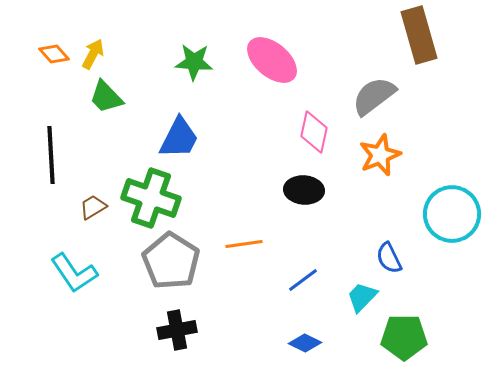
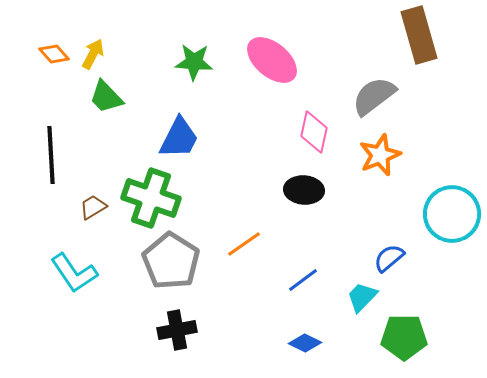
orange line: rotated 27 degrees counterclockwise
blue semicircle: rotated 76 degrees clockwise
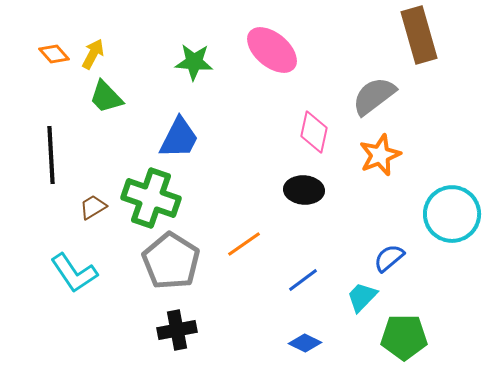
pink ellipse: moved 10 px up
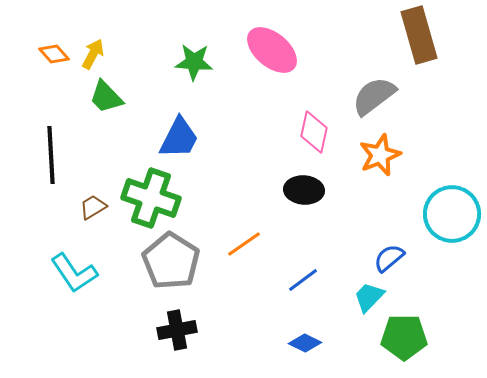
cyan trapezoid: moved 7 px right
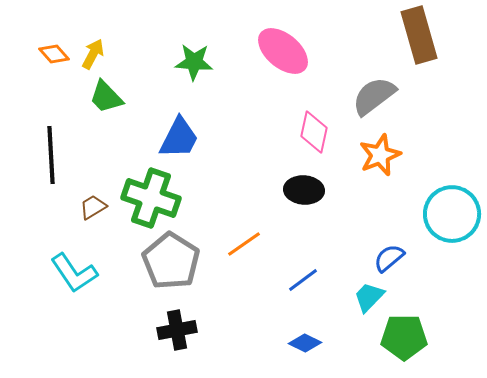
pink ellipse: moved 11 px right, 1 px down
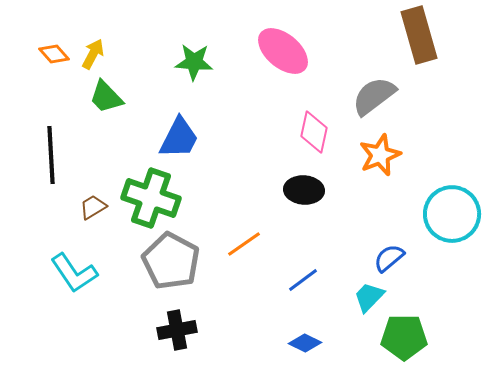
gray pentagon: rotated 4 degrees counterclockwise
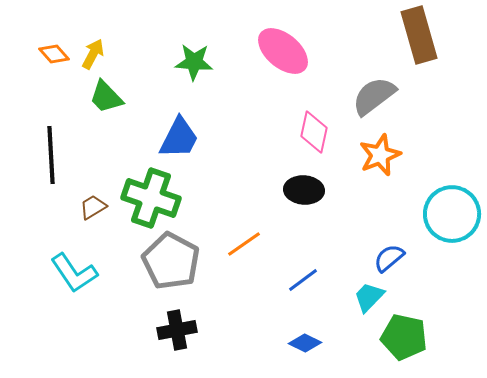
green pentagon: rotated 12 degrees clockwise
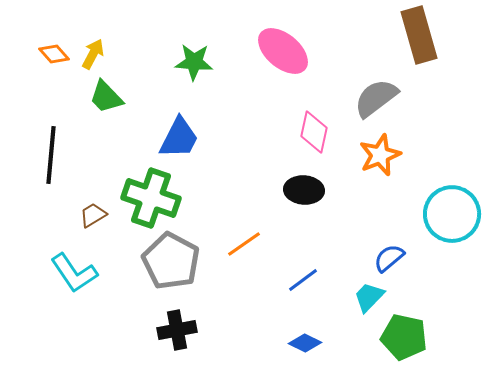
gray semicircle: moved 2 px right, 2 px down
black line: rotated 8 degrees clockwise
brown trapezoid: moved 8 px down
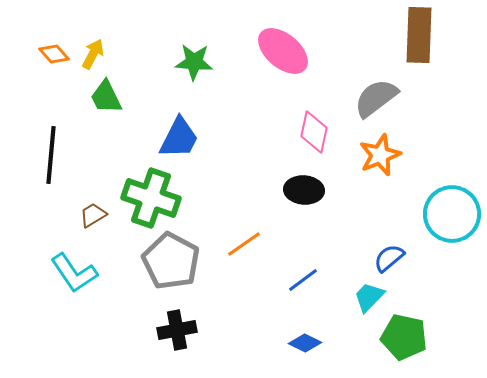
brown rectangle: rotated 18 degrees clockwise
green trapezoid: rotated 18 degrees clockwise
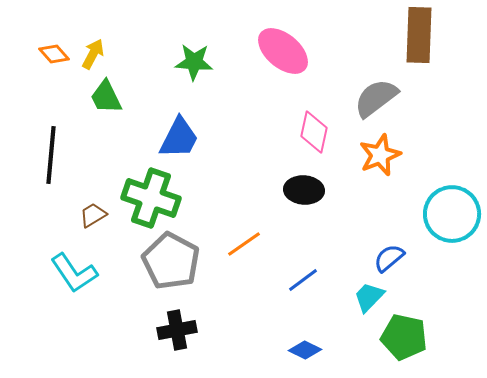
blue diamond: moved 7 px down
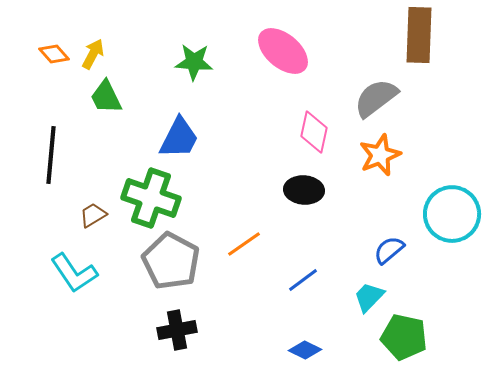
blue semicircle: moved 8 px up
